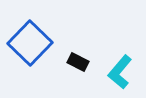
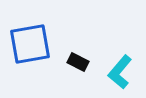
blue square: moved 1 px down; rotated 36 degrees clockwise
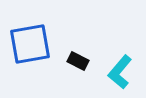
black rectangle: moved 1 px up
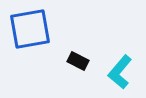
blue square: moved 15 px up
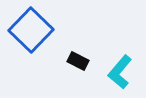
blue square: moved 1 px right, 1 px down; rotated 36 degrees counterclockwise
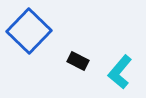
blue square: moved 2 px left, 1 px down
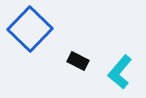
blue square: moved 1 px right, 2 px up
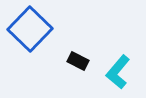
cyan L-shape: moved 2 px left
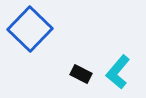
black rectangle: moved 3 px right, 13 px down
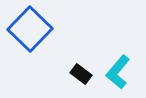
black rectangle: rotated 10 degrees clockwise
